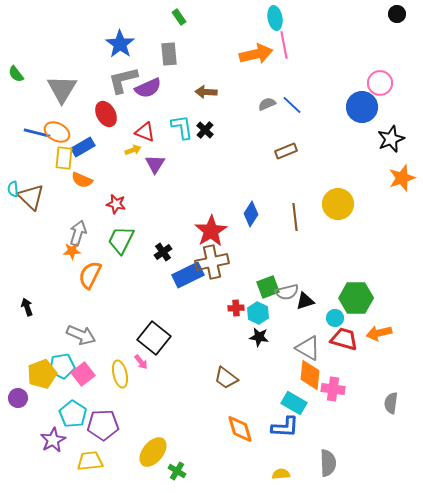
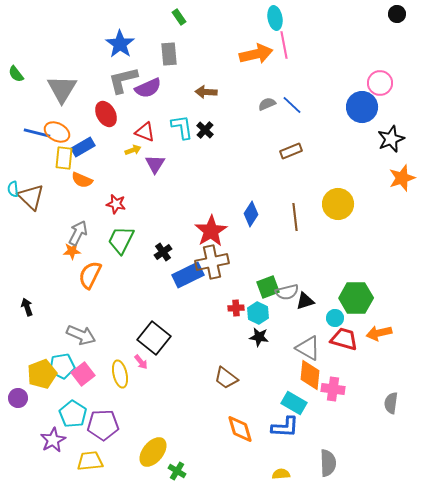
brown rectangle at (286, 151): moved 5 px right
gray arrow at (78, 233): rotated 10 degrees clockwise
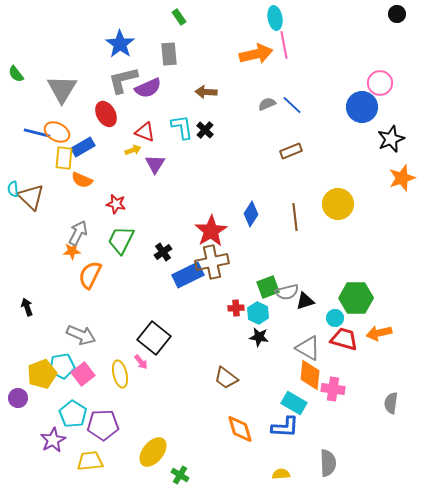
green cross at (177, 471): moved 3 px right, 4 px down
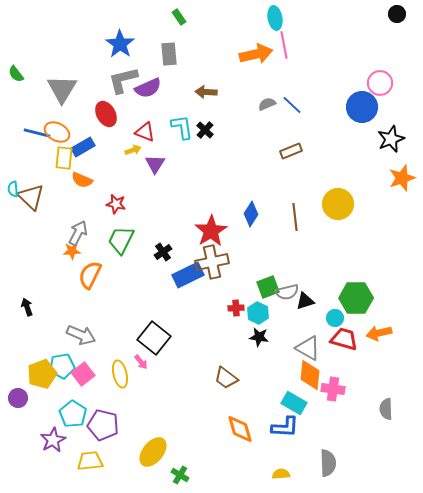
gray semicircle at (391, 403): moved 5 px left, 6 px down; rotated 10 degrees counterclockwise
purple pentagon at (103, 425): rotated 16 degrees clockwise
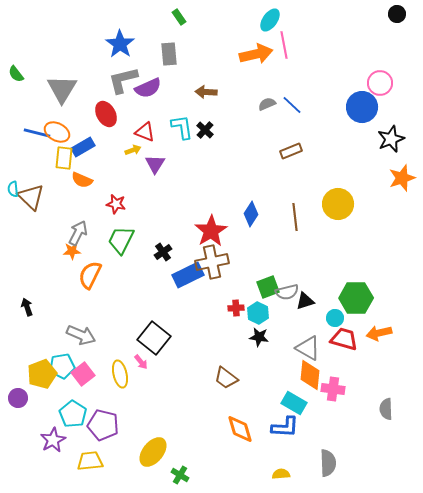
cyan ellipse at (275, 18): moved 5 px left, 2 px down; rotated 45 degrees clockwise
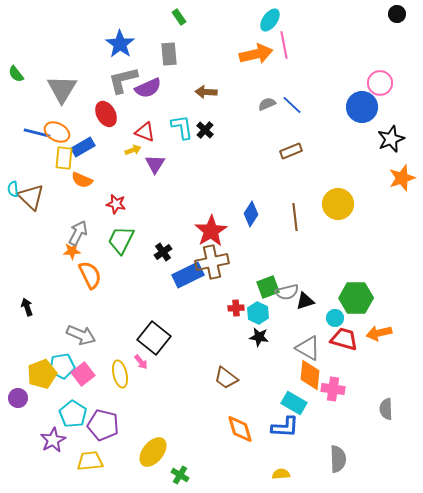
orange semicircle at (90, 275): rotated 128 degrees clockwise
gray semicircle at (328, 463): moved 10 px right, 4 px up
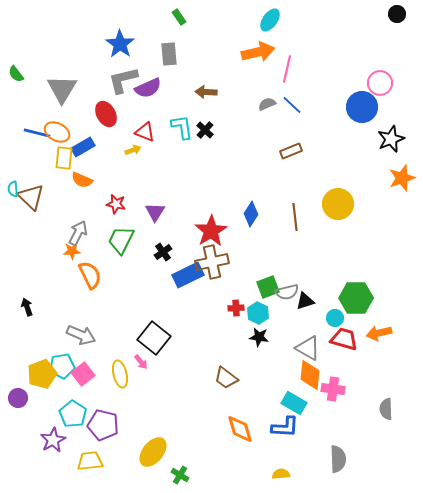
pink line at (284, 45): moved 3 px right, 24 px down; rotated 24 degrees clockwise
orange arrow at (256, 54): moved 2 px right, 2 px up
purple triangle at (155, 164): moved 48 px down
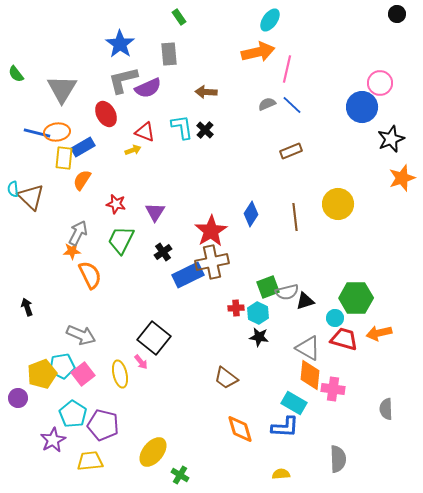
orange ellipse at (57, 132): rotated 35 degrees counterclockwise
orange semicircle at (82, 180): rotated 100 degrees clockwise
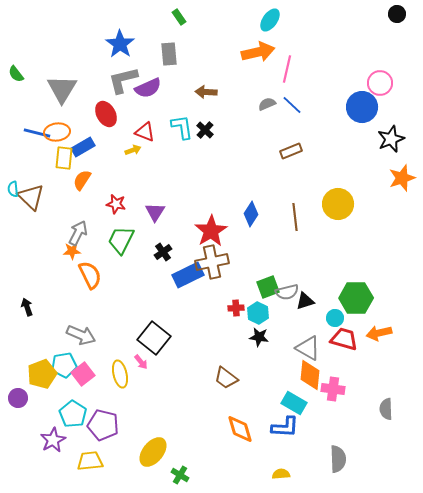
cyan pentagon at (62, 366): moved 2 px right, 1 px up
